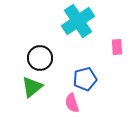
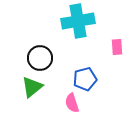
cyan cross: rotated 24 degrees clockwise
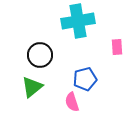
black circle: moved 3 px up
pink semicircle: moved 1 px up
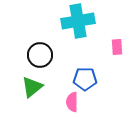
blue pentagon: rotated 15 degrees clockwise
pink semicircle: rotated 18 degrees clockwise
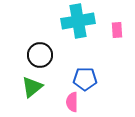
pink rectangle: moved 17 px up
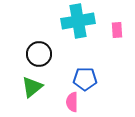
black circle: moved 1 px left, 1 px up
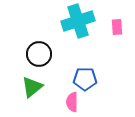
cyan cross: rotated 8 degrees counterclockwise
pink rectangle: moved 3 px up
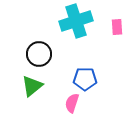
cyan cross: moved 2 px left
green triangle: moved 1 px up
pink semicircle: moved 1 px down; rotated 18 degrees clockwise
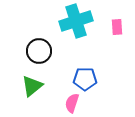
black circle: moved 3 px up
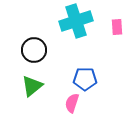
black circle: moved 5 px left, 1 px up
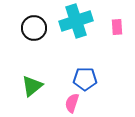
black circle: moved 22 px up
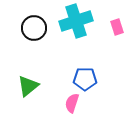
pink rectangle: rotated 14 degrees counterclockwise
green triangle: moved 4 px left
